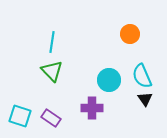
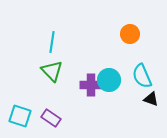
black triangle: moved 6 px right; rotated 35 degrees counterclockwise
purple cross: moved 1 px left, 23 px up
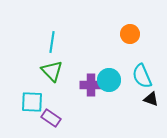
cyan square: moved 12 px right, 14 px up; rotated 15 degrees counterclockwise
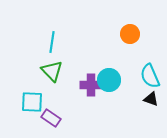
cyan semicircle: moved 8 px right
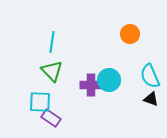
cyan square: moved 8 px right
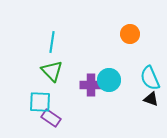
cyan semicircle: moved 2 px down
